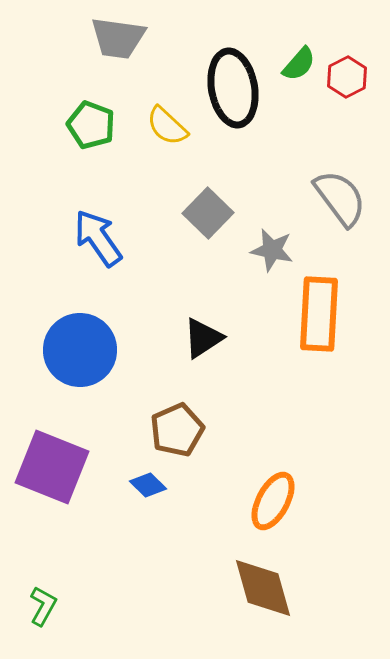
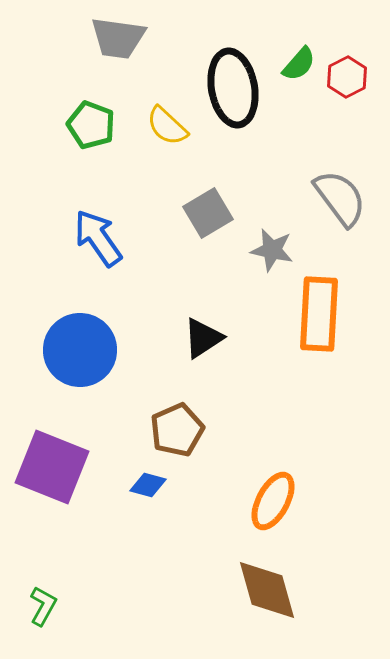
gray square: rotated 15 degrees clockwise
blue diamond: rotated 30 degrees counterclockwise
brown diamond: moved 4 px right, 2 px down
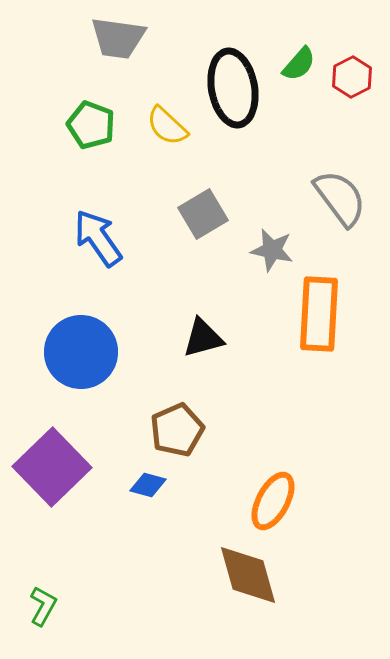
red hexagon: moved 5 px right
gray square: moved 5 px left, 1 px down
black triangle: rotated 18 degrees clockwise
blue circle: moved 1 px right, 2 px down
purple square: rotated 24 degrees clockwise
brown diamond: moved 19 px left, 15 px up
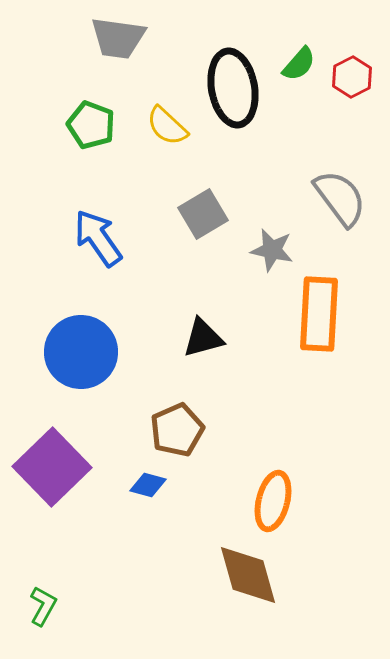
orange ellipse: rotated 14 degrees counterclockwise
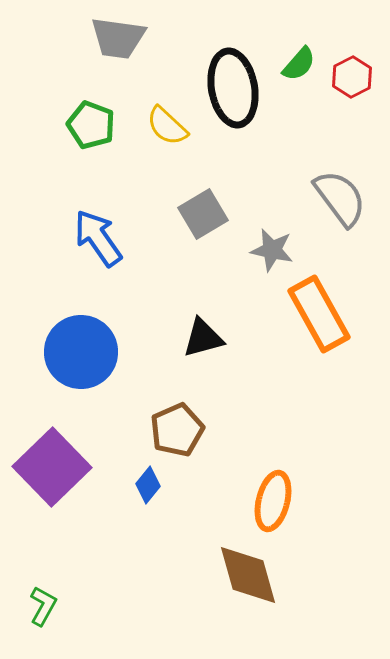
orange rectangle: rotated 32 degrees counterclockwise
blue diamond: rotated 66 degrees counterclockwise
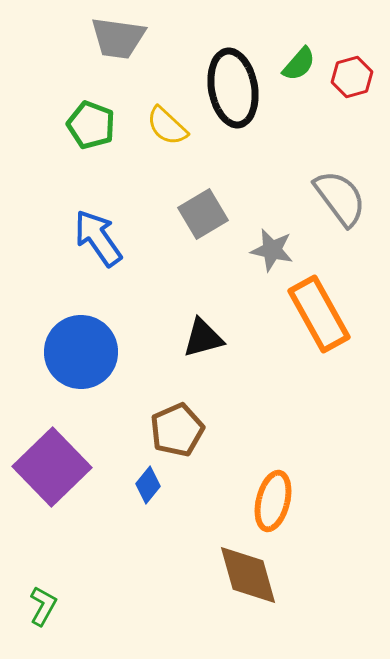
red hexagon: rotated 12 degrees clockwise
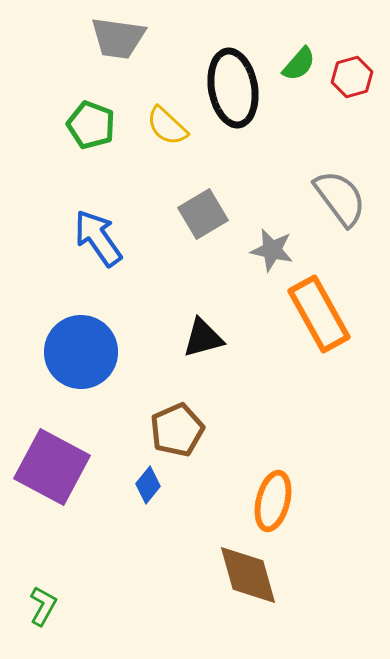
purple square: rotated 18 degrees counterclockwise
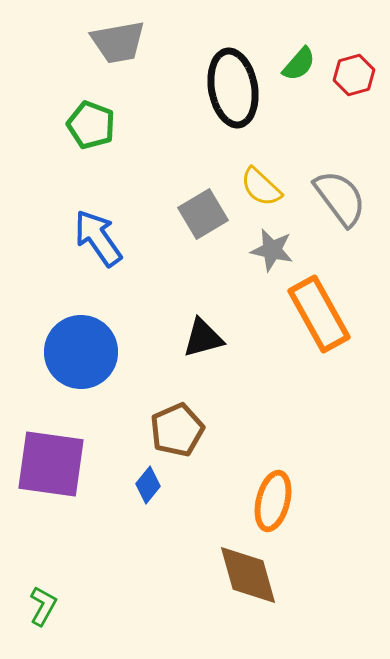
gray trapezoid: moved 4 px down; rotated 18 degrees counterclockwise
red hexagon: moved 2 px right, 2 px up
yellow semicircle: moved 94 px right, 61 px down
purple square: moved 1 px left, 3 px up; rotated 20 degrees counterclockwise
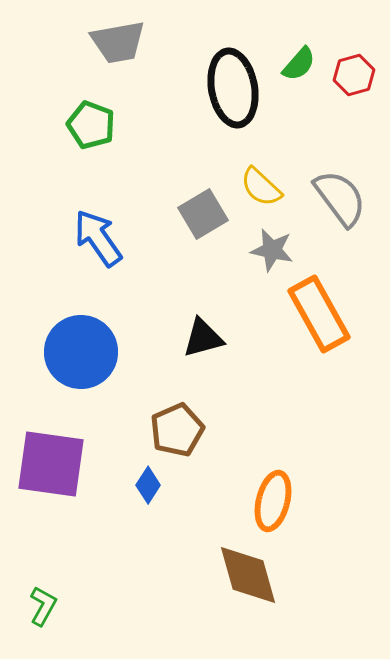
blue diamond: rotated 6 degrees counterclockwise
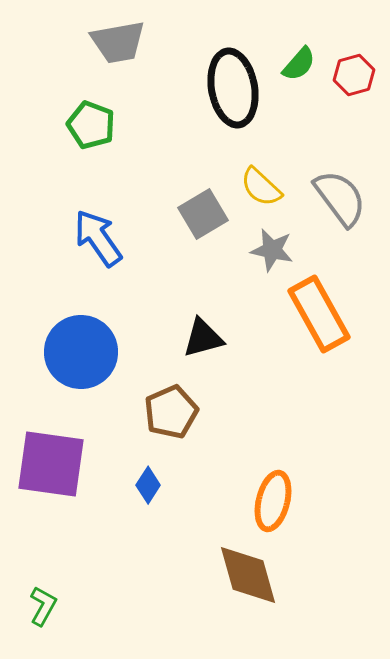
brown pentagon: moved 6 px left, 18 px up
